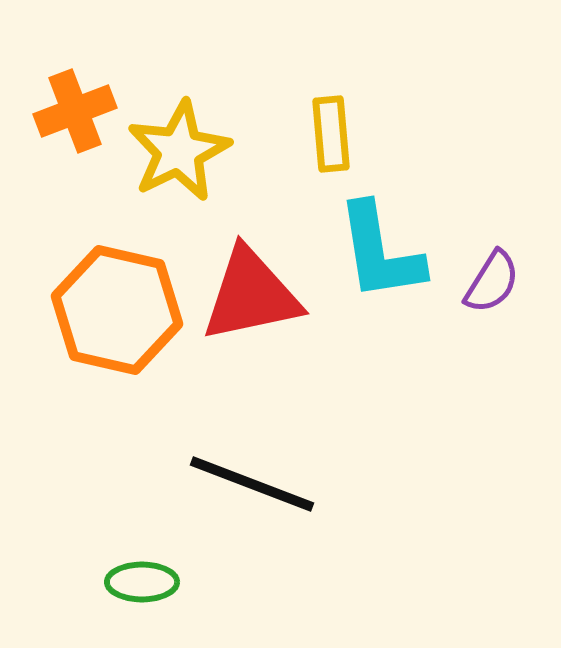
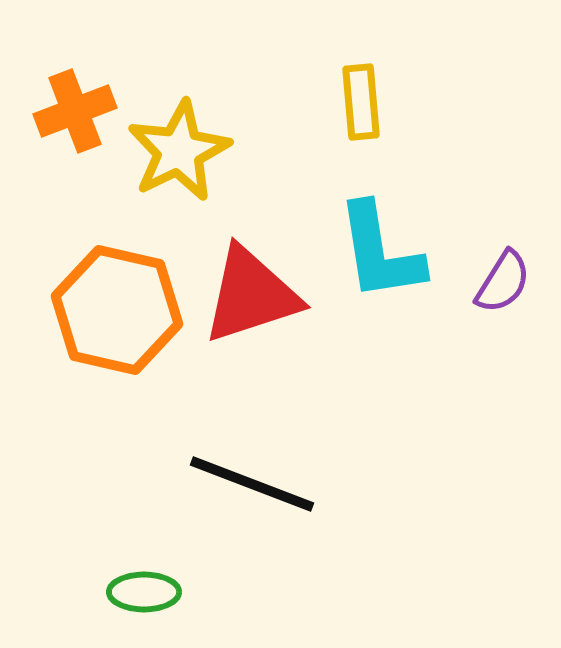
yellow rectangle: moved 30 px right, 32 px up
purple semicircle: moved 11 px right
red triangle: rotated 6 degrees counterclockwise
green ellipse: moved 2 px right, 10 px down
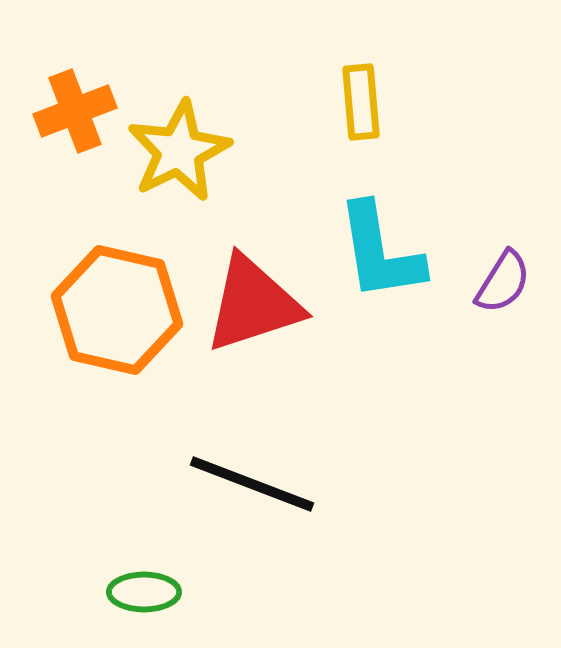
red triangle: moved 2 px right, 9 px down
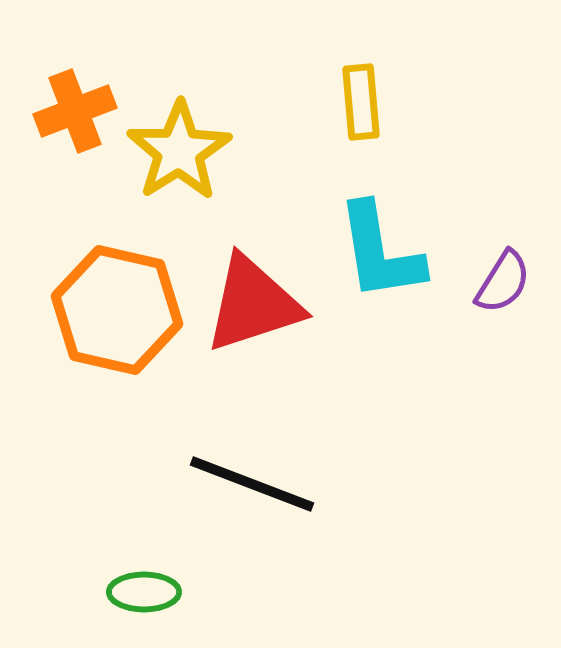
yellow star: rotated 6 degrees counterclockwise
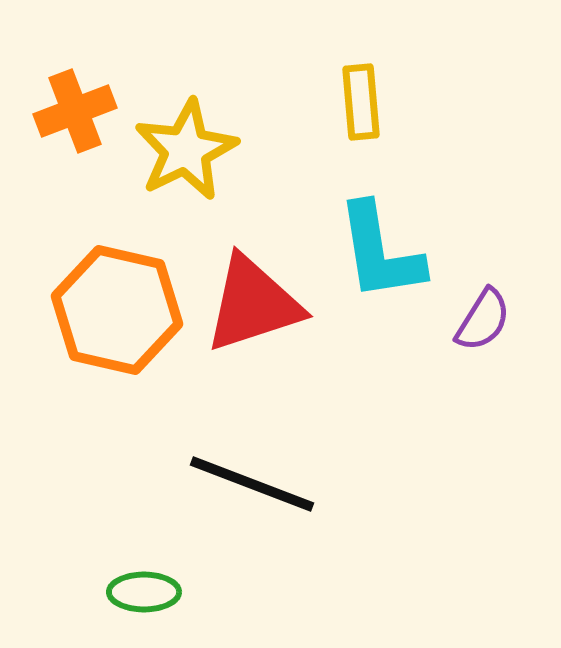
yellow star: moved 7 px right, 1 px up; rotated 6 degrees clockwise
purple semicircle: moved 20 px left, 38 px down
